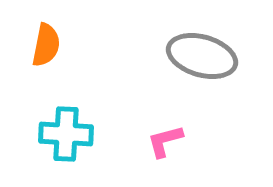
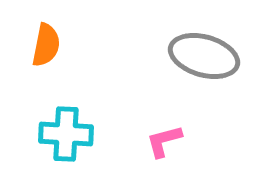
gray ellipse: moved 2 px right
pink L-shape: moved 1 px left
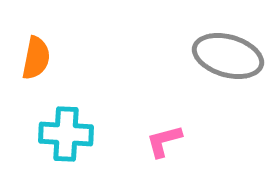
orange semicircle: moved 10 px left, 13 px down
gray ellipse: moved 24 px right
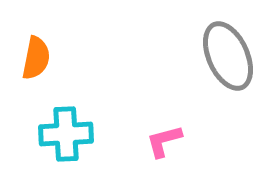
gray ellipse: rotated 50 degrees clockwise
cyan cross: rotated 6 degrees counterclockwise
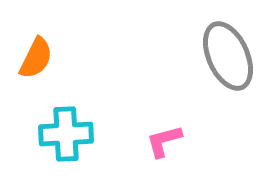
orange semicircle: rotated 15 degrees clockwise
